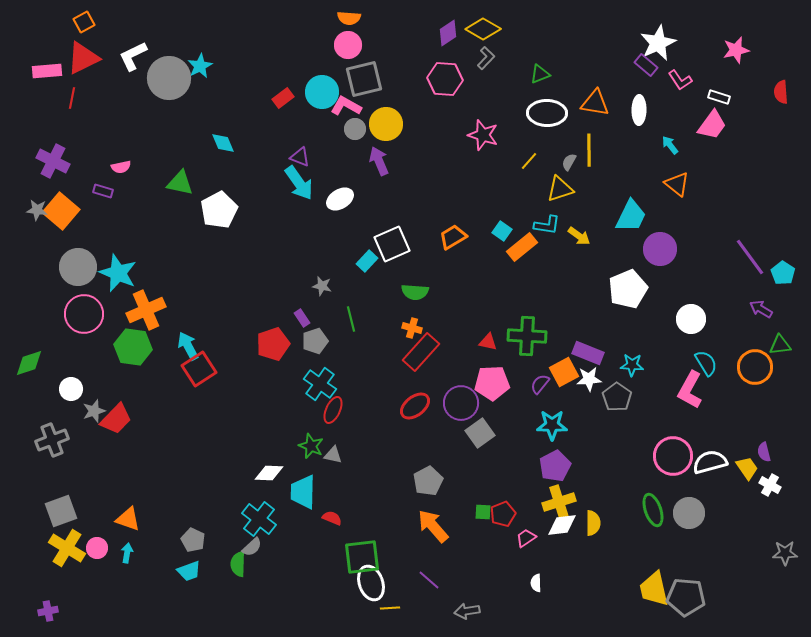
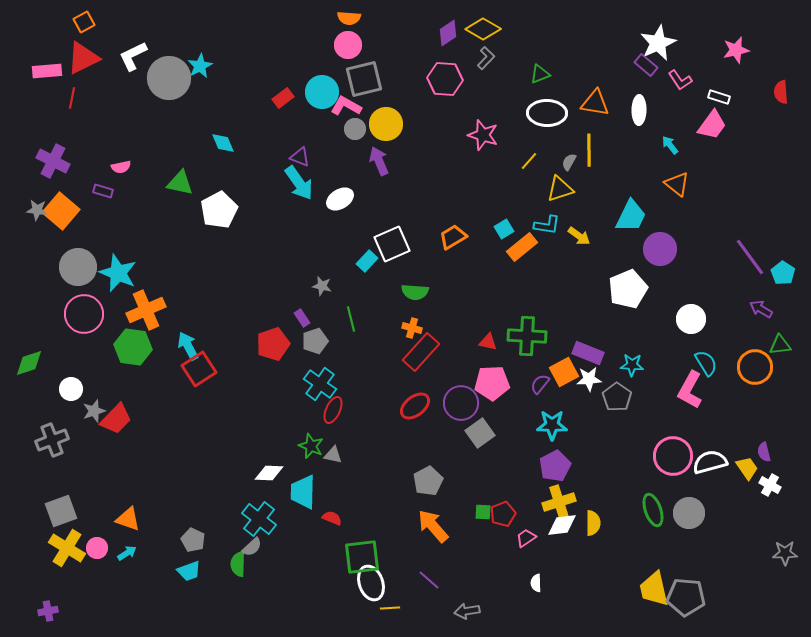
cyan square at (502, 231): moved 2 px right, 2 px up; rotated 24 degrees clockwise
cyan arrow at (127, 553): rotated 48 degrees clockwise
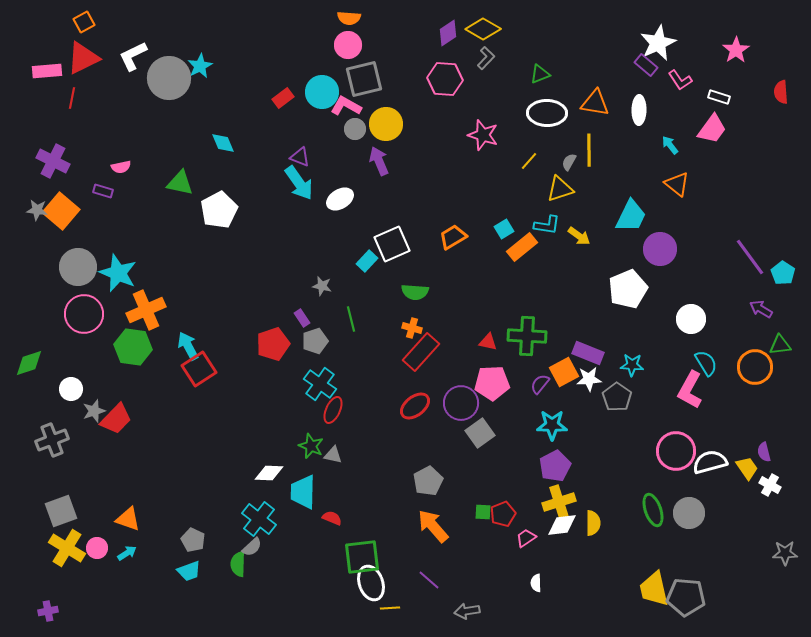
pink star at (736, 50): rotated 20 degrees counterclockwise
pink trapezoid at (712, 125): moved 4 px down
pink circle at (673, 456): moved 3 px right, 5 px up
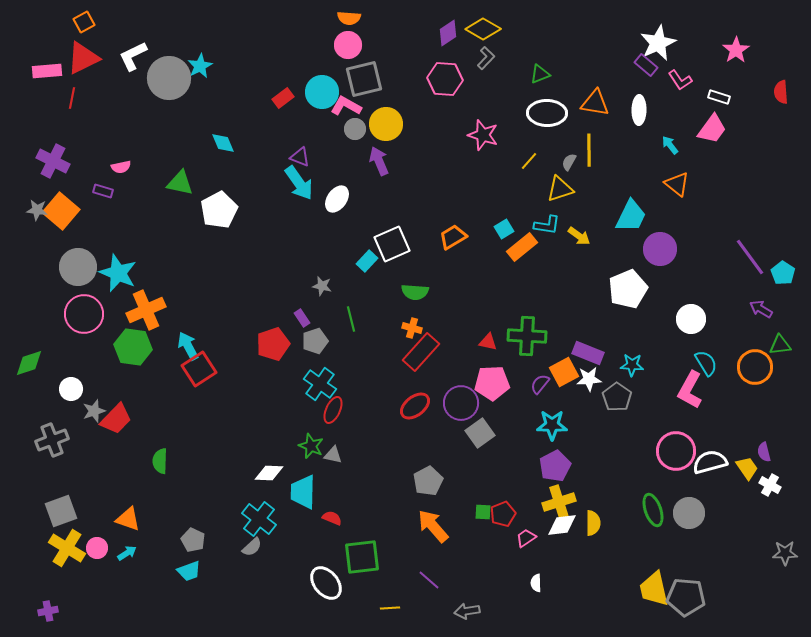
white ellipse at (340, 199): moved 3 px left; rotated 24 degrees counterclockwise
green semicircle at (238, 564): moved 78 px left, 103 px up
white ellipse at (371, 583): moved 45 px left; rotated 20 degrees counterclockwise
